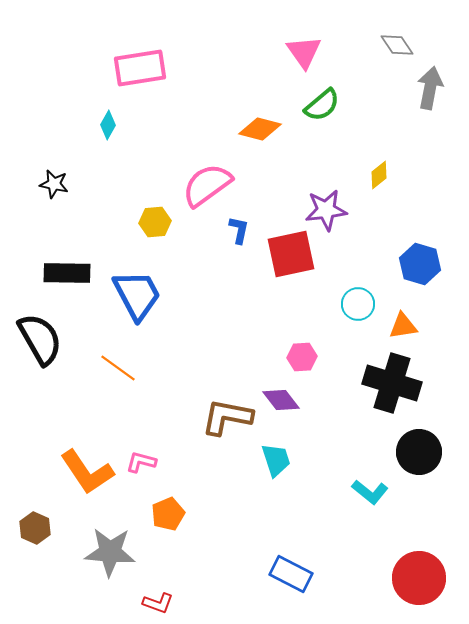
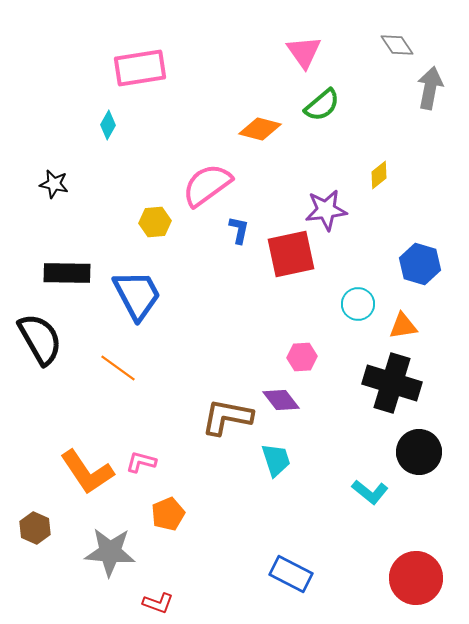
red circle: moved 3 px left
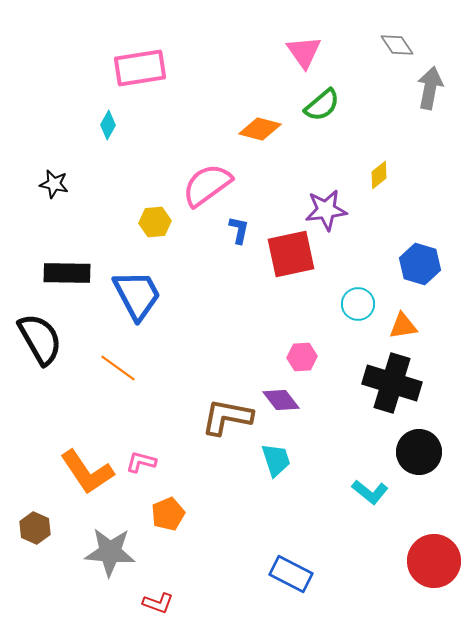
red circle: moved 18 px right, 17 px up
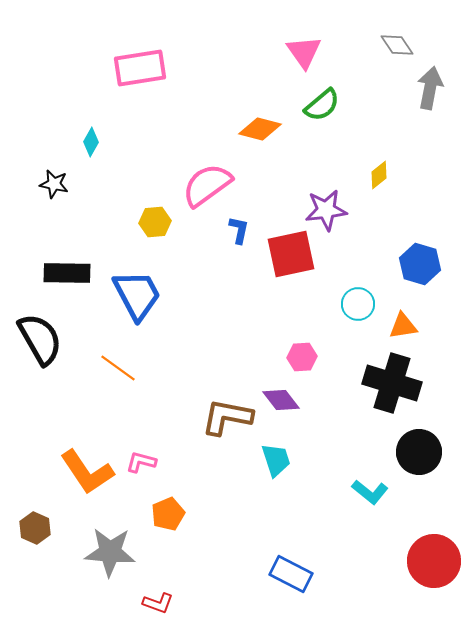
cyan diamond: moved 17 px left, 17 px down
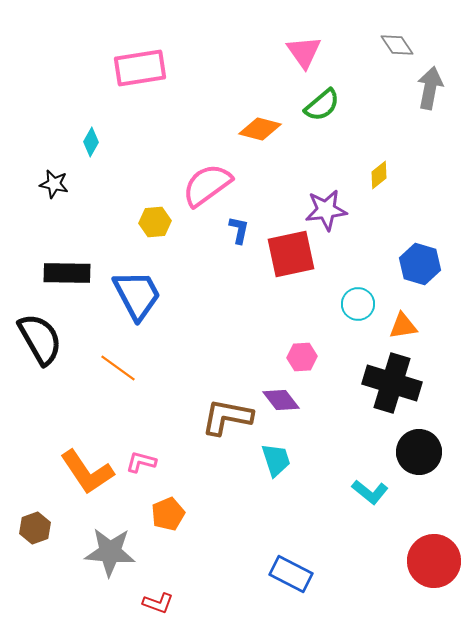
brown hexagon: rotated 16 degrees clockwise
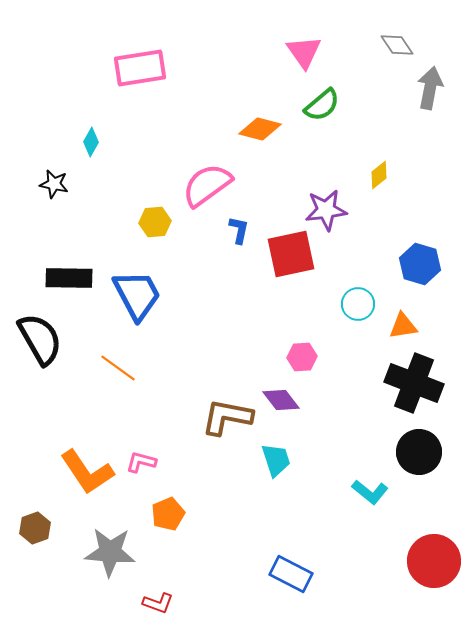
black rectangle: moved 2 px right, 5 px down
black cross: moved 22 px right; rotated 4 degrees clockwise
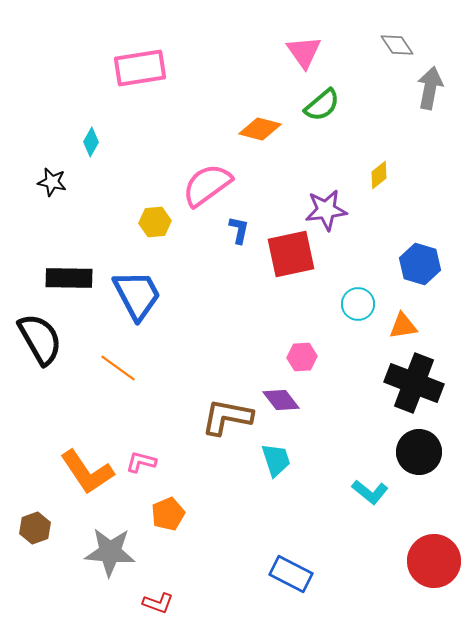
black star: moved 2 px left, 2 px up
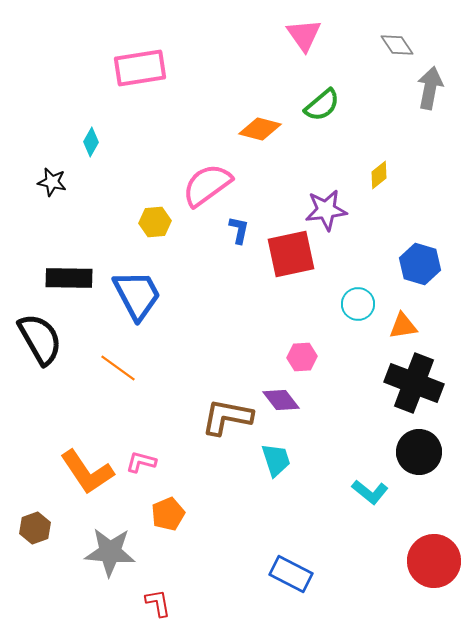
pink triangle: moved 17 px up
red L-shape: rotated 120 degrees counterclockwise
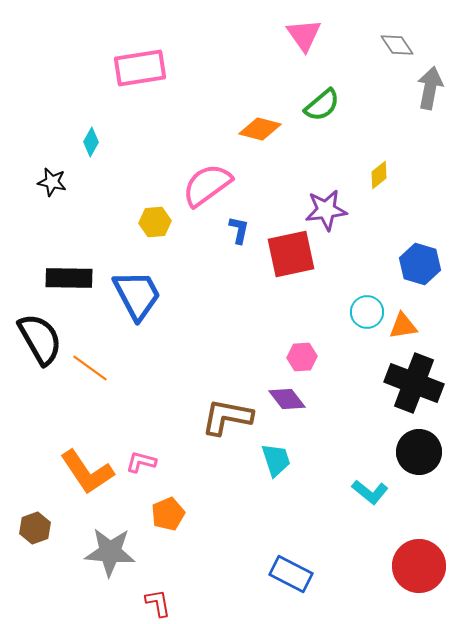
cyan circle: moved 9 px right, 8 px down
orange line: moved 28 px left
purple diamond: moved 6 px right, 1 px up
red circle: moved 15 px left, 5 px down
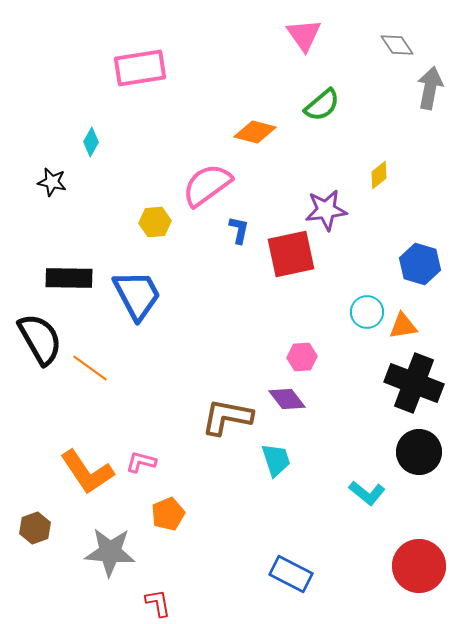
orange diamond: moved 5 px left, 3 px down
cyan L-shape: moved 3 px left, 1 px down
